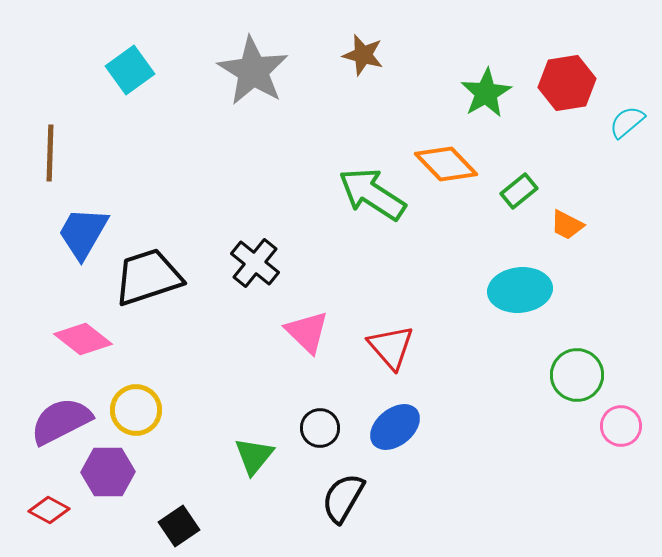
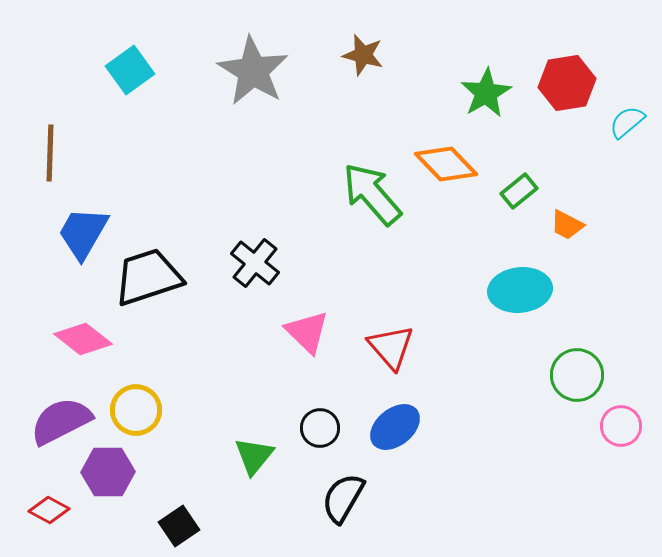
green arrow: rotated 16 degrees clockwise
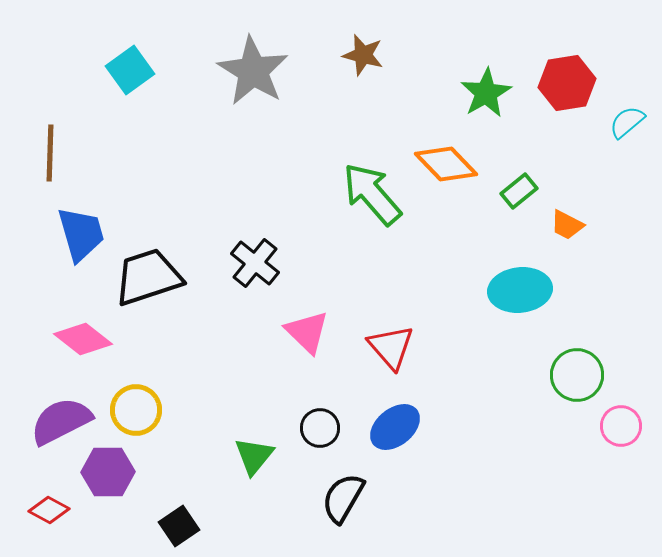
blue trapezoid: moved 2 px left, 1 px down; rotated 134 degrees clockwise
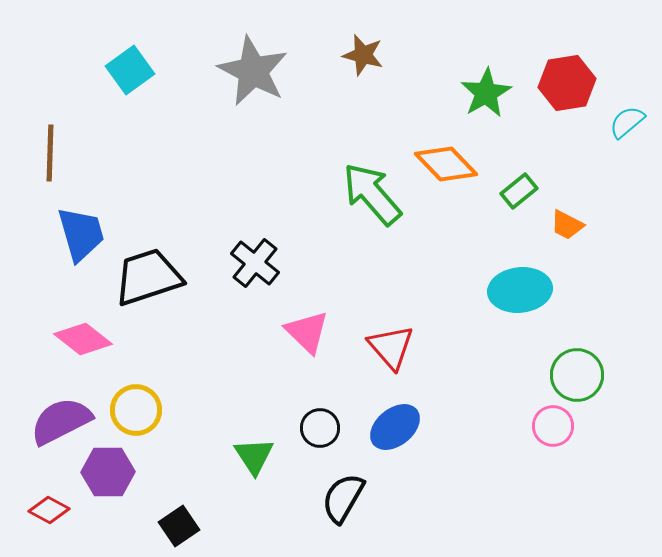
gray star: rotated 4 degrees counterclockwise
pink circle: moved 68 px left
green triangle: rotated 12 degrees counterclockwise
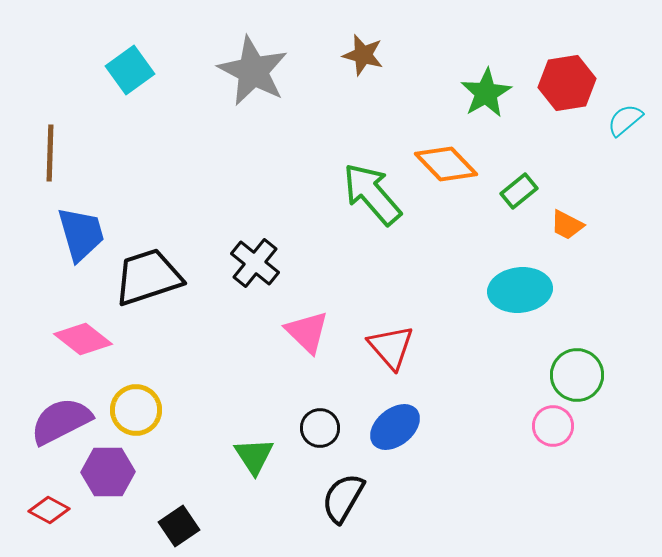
cyan semicircle: moved 2 px left, 2 px up
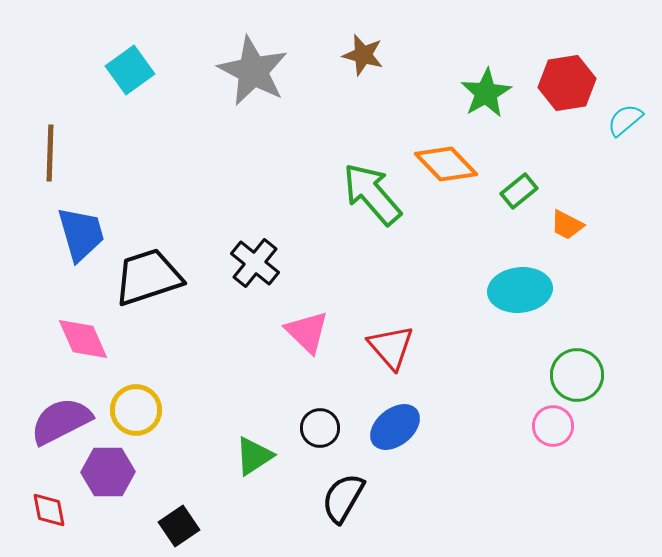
pink diamond: rotated 28 degrees clockwise
green triangle: rotated 30 degrees clockwise
red diamond: rotated 51 degrees clockwise
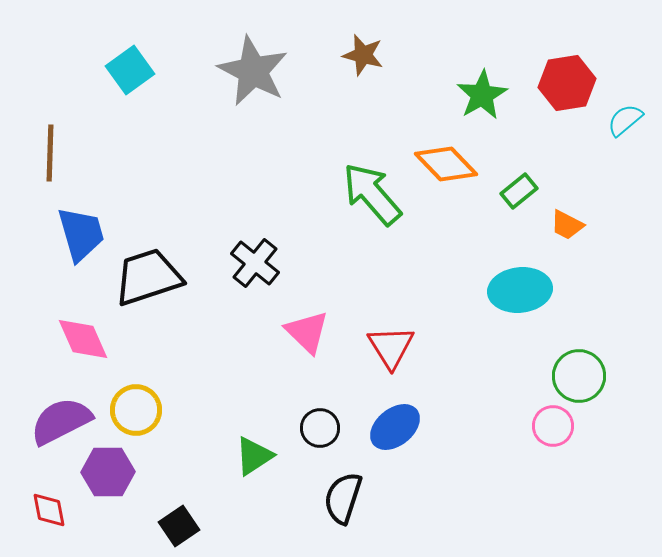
green star: moved 4 px left, 2 px down
red triangle: rotated 9 degrees clockwise
green circle: moved 2 px right, 1 px down
black semicircle: rotated 12 degrees counterclockwise
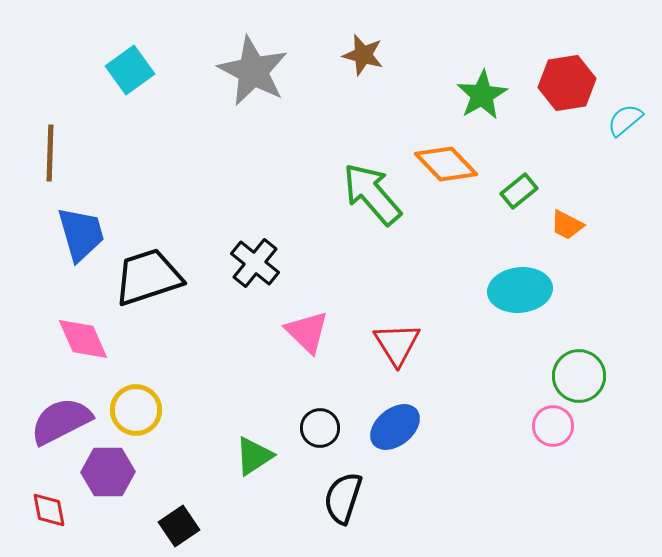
red triangle: moved 6 px right, 3 px up
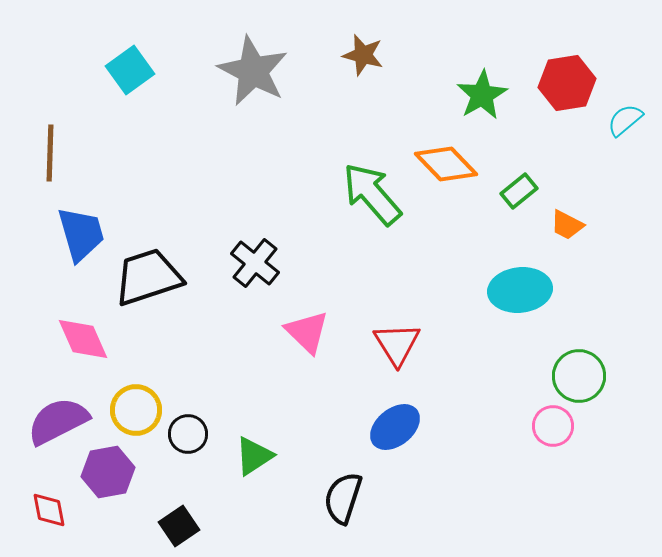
purple semicircle: moved 3 px left
black circle: moved 132 px left, 6 px down
purple hexagon: rotated 9 degrees counterclockwise
